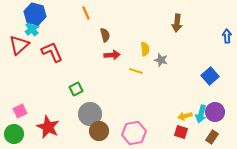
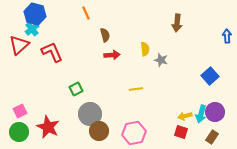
yellow line: moved 18 px down; rotated 24 degrees counterclockwise
green circle: moved 5 px right, 2 px up
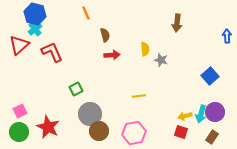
cyan cross: moved 3 px right
yellow line: moved 3 px right, 7 px down
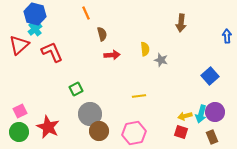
brown arrow: moved 4 px right
brown semicircle: moved 3 px left, 1 px up
brown rectangle: rotated 56 degrees counterclockwise
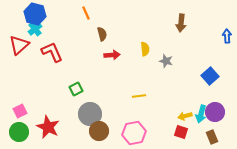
gray star: moved 5 px right, 1 px down
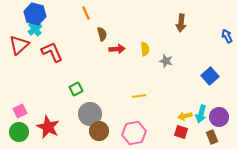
blue arrow: rotated 24 degrees counterclockwise
red arrow: moved 5 px right, 6 px up
purple circle: moved 4 px right, 5 px down
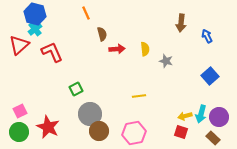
blue arrow: moved 20 px left
brown rectangle: moved 1 px right, 1 px down; rotated 24 degrees counterclockwise
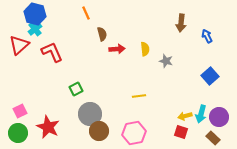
green circle: moved 1 px left, 1 px down
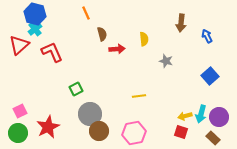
yellow semicircle: moved 1 px left, 10 px up
red star: rotated 20 degrees clockwise
